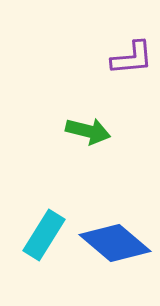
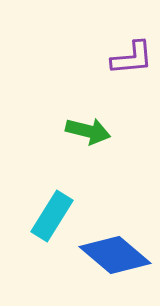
cyan rectangle: moved 8 px right, 19 px up
blue diamond: moved 12 px down
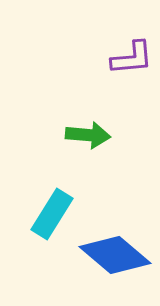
green arrow: moved 4 px down; rotated 9 degrees counterclockwise
cyan rectangle: moved 2 px up
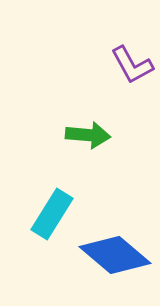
purple L-shape: moved 7 px down; rotated 66 degrees clockwise
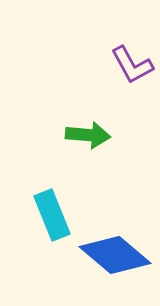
cyan rectangle: moved 1 px down; rotated 54 degrees counterclockwise
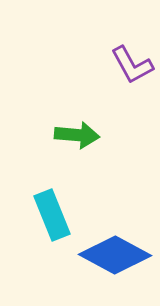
green arrow: moved 11 px left
blue diamond: rotated 12 degrees counterclockwise
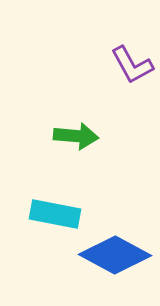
green arrow: moved 1 px left, 1 px down
cyan rectangle: moved 3 px right, 1 px up; rotated 57 degrees counterclockwise
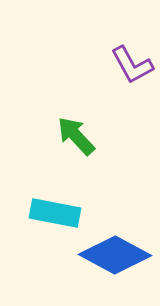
green arrow: rotated 138 degrees counterclockwise
cyan rectangle: moved 1 px up
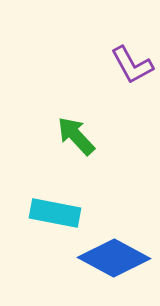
blue diamond: moved 1 px left, 3 px down
